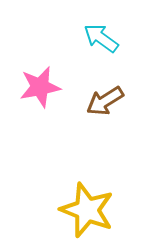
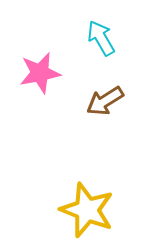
cyan arrow: rotated 24 degrees clockwise
pink star: moved 14 px up
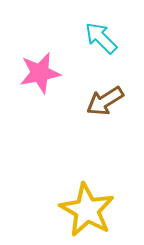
cyan arrow: rotated 15 degrees counterclockwise
yellow star: rotated 8 degrees clockwise
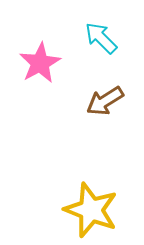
pink star: moved 10 px up; rotated 18 degrees counterclockwise
yellow star: moved 4 px right; rotated 8 degrees counterclockwise
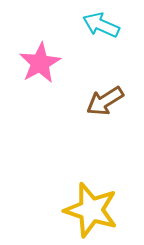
cyan arrow: moved 13 px up; rotated 21 degrees counterclockwise
yellow star: rotated 4 degrees counterclockwise
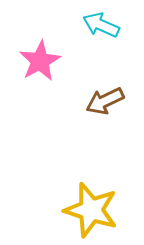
pink star: moved 2 px up
brown arrow: rotated 6 degrees clockwise
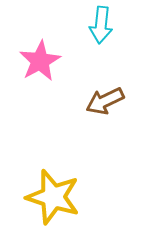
cyan arrow: rotated 108 degrees counterclockwise
yellow star: moved 38 px left, 13 px up
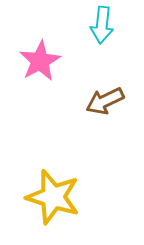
cyan arrow: moved 1 px right
